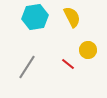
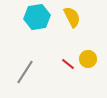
cyan hexagon: moved 2 px right
yellow circle: moved 9 px down
gray line: moved 2 px left, 5 px down
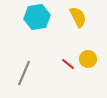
yellow semicircle: moved 6 px right
gray line: moved 1 px left, 1 px down; rotated 10 degrees counterclockwise
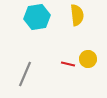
yellow semicircle: moved 1 px left, 2 px up; rotated 20 degrees clockwise
red line: rotated 24 degrees counterclockwise
gray line: moved 1 px right, 1 px down
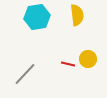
gray line: rotated 20 degrees clockwise
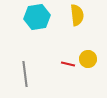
gray line: rotated 50 degrees counterclockwise
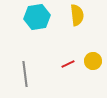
yellow circle: moved 5 px right, 2 px down
red line: rotated 40 degrees counterclockwise
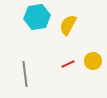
yellow semicircle: moved 9 px left, 10 px down; rotated 145 degrees counterclockwise
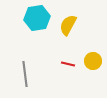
cyan hexagon: moved 1 px down
red line: rotated 40 degrees clockwise
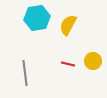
gray line: moved 1 px up
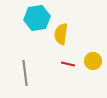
yellow semicircle: moved 7 px left, 9 px down; rotated 20 degrees counterclockwise
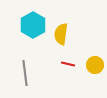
cyan hexagon: moved 4 px left, 7 px down; rotated 20 degrees counterclockwise
yellow circle: moved 2 px right, 4 px down
